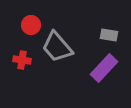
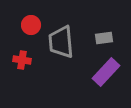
gray rectangle: moved 5 px left, 3 px down; rotated 18 degrees counterclockwise
gray trapezoid: moved 4 px right, 5 px up; rotated 36 degrees clockwise
purple rectangle: moved 2 px right, 4 px down
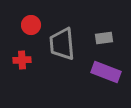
gray trapezoid: moved 1 px right, 2 px down
red cross: rotated 12 degrees counterclockwise
purple rectangle: rotated 68 degrees clockwise
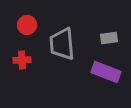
red circle: moved 4 px left
gray rectangle: moved 5 px right
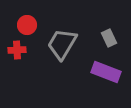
gray rectangle: rotated 72 degrees clockwise
gray trapezoid: rotated 36 degrees clockwise
red cross: moved 5 px left, 10 px up
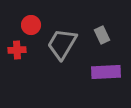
red circle: moved 4 px right
gray rectangle: moved 7 px left, 3 px up
purple rectangle: rotated 24 degrees counterclockwise
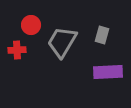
gray rectangle: rotated 42 degrees clockwise
gray trapezoid: moved 2 px up
purple rectangle: moved 2 px right
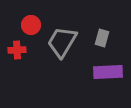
gray rectangle: moved 3 px down
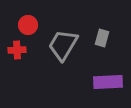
red circle: moved 3 px left
gray trapezoid: moved 1 px right, 3 px down
purple rectangle: moved 10 px down
